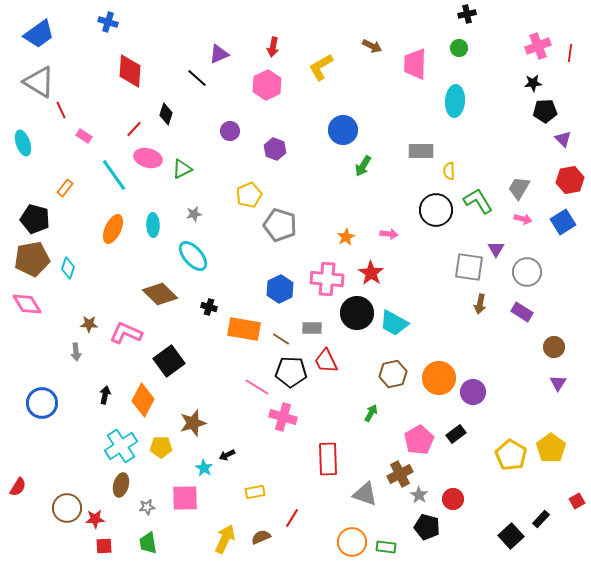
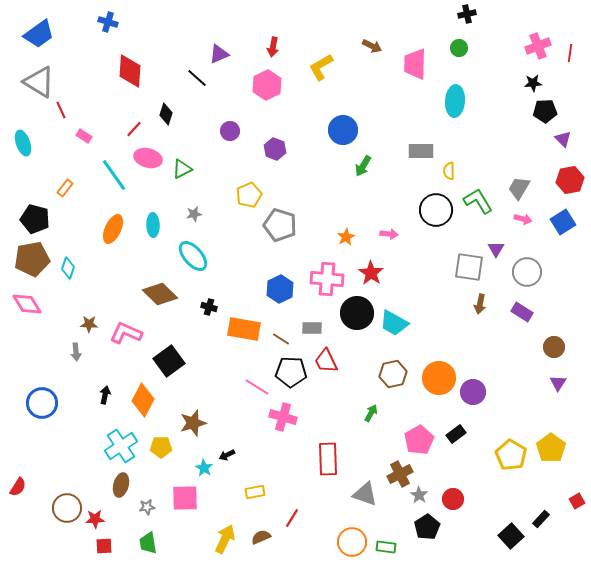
black pentagon at (427, 527): rotated 25 degrees clockwise
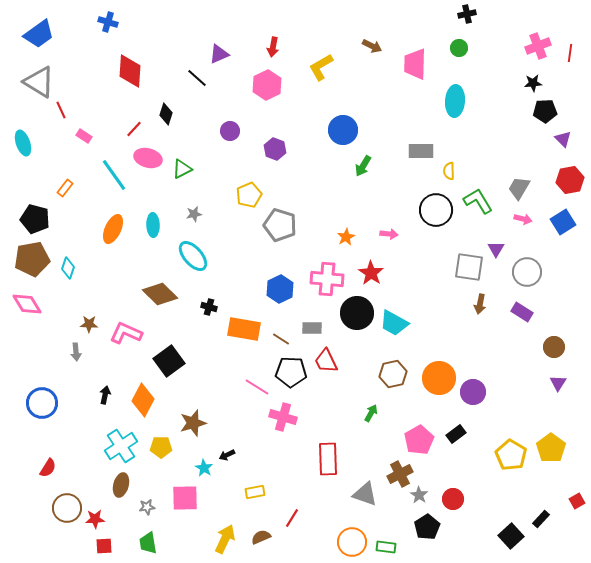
red semicircle at (18, 487): moved 30 px right, 19 px up
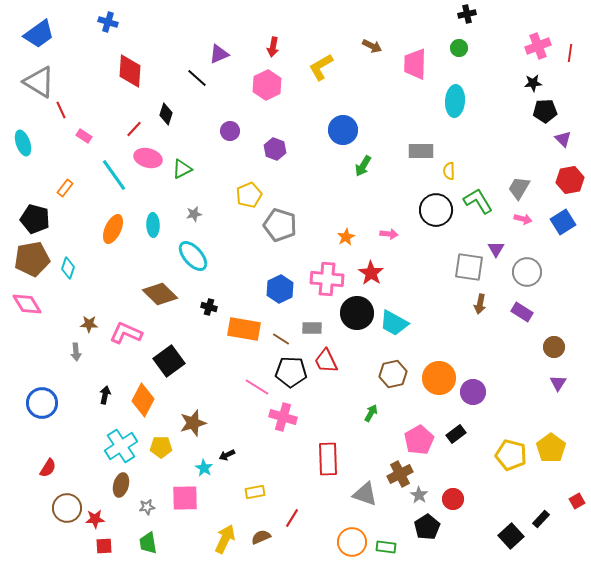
yellow pentagon at (511, 455): rotated 16 degrees counterclockwise
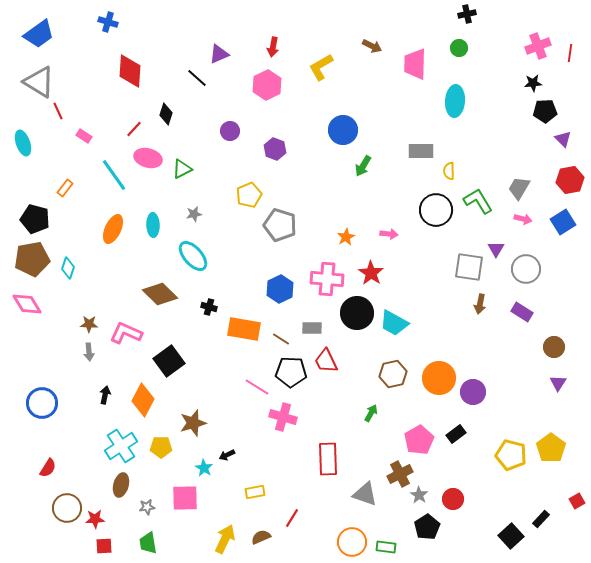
red line at (61, 110): moved 3 px left, 1 px down
gray circle at (527, 272): moved 1 px left, 3 px up
gray arrow at (76, 352): moved 13 px right
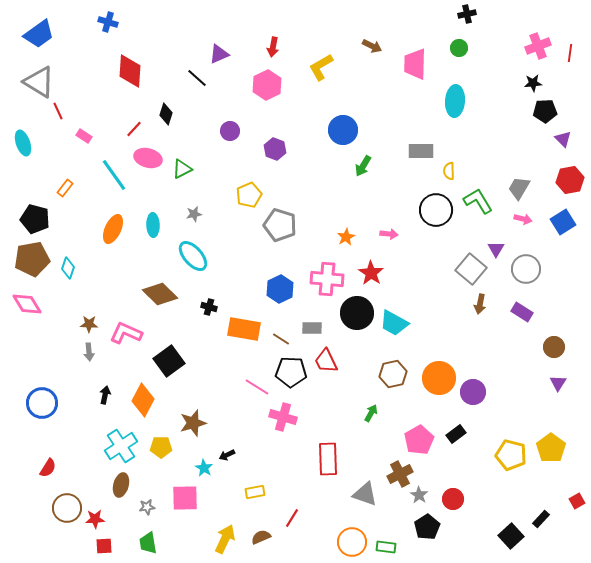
gray square at (469, 267): moved 2 px right, 2 px down; rotated 32 degrees clockwise
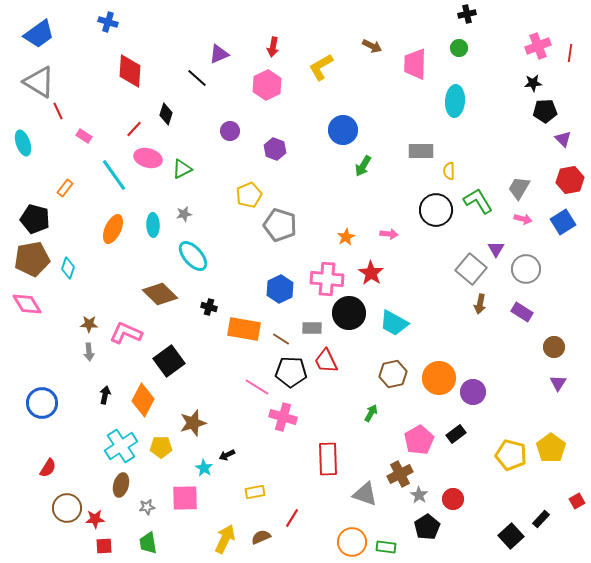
gray star at (194, 214): moved 10 px left
black circle at (357, 313): moved 8 px left
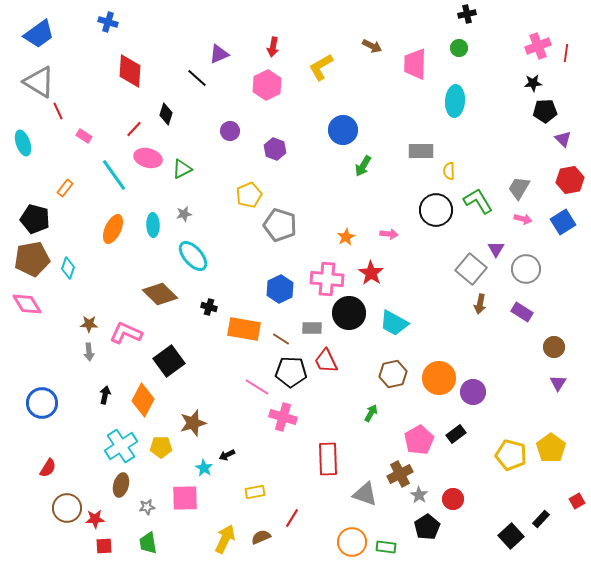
red line at (570, 53): moved 4 px left
